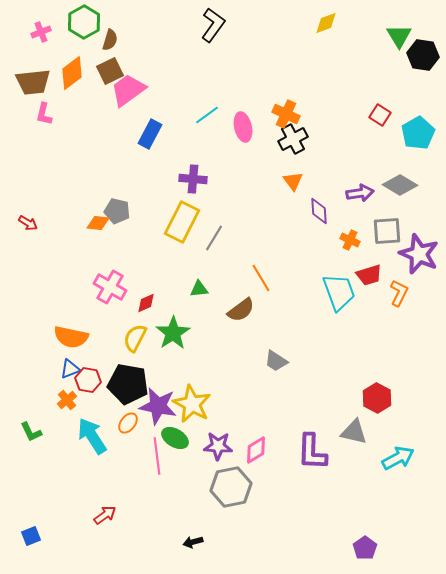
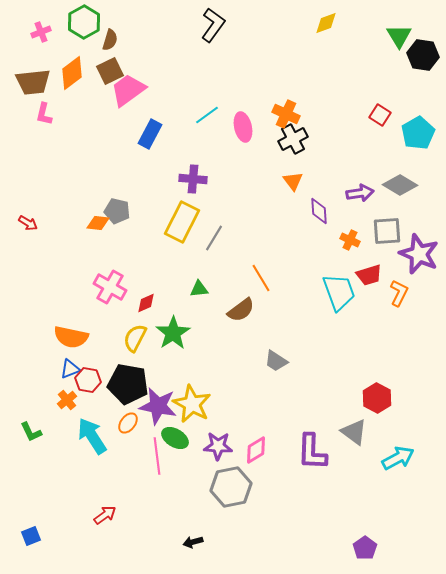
gray triangle at (354, 432): rotated 24 degrees clockwise
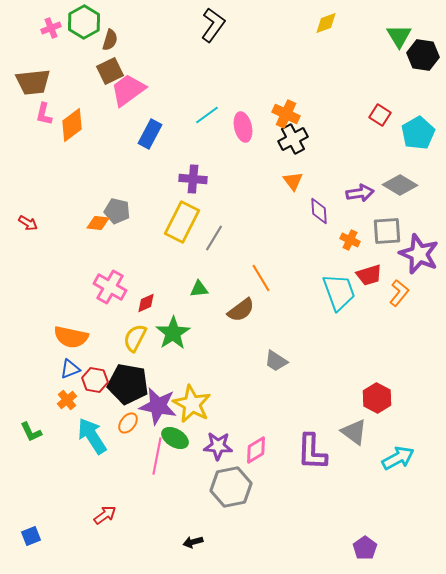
pink cross at (41, 32): moved 10 px right, 4 px up
orange diamond at (72, 73): moved 52 px down
orange L-shape at (399, 293): rotated 12 degrees clockwise
red hexagon at (88, 380): moved 7 px right
pink line at (157, 456): rotated 18 degrees clockwise
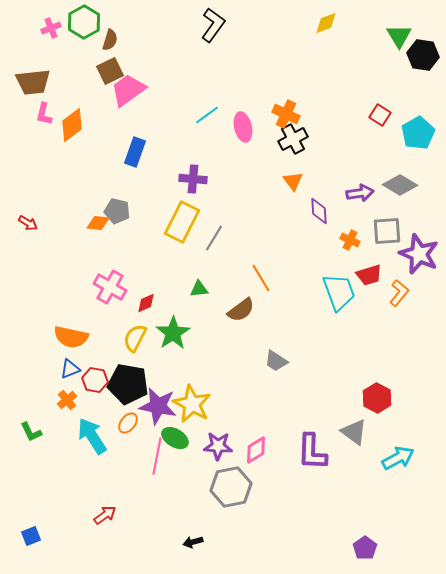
blue rectangle at (150, 134): moved 15 px left, 18 px down; rotated 8 degrees counterclockwise
